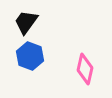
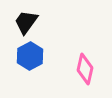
blue hexagon: rotated 12 degrees clockwise
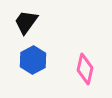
blue hexagon: moved 3 px right, 4 px down
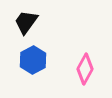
pink diamond: rotated 16 degrees clockwise
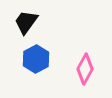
blue hexagon: moved 3 px right, 1 px up
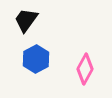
black trapezoid: moved 2 px up
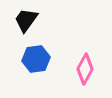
blue hexagon: rotated 20 degrees clockwise
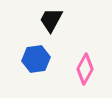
black trapezoid: moved 25 px right; rotated 8 degrees counterclockwise
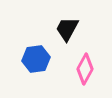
black trapezoid: moved 16 px right, 9 px down
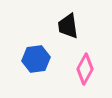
black trapezoid: moved 1 px right, 3 px up; rotated 36 degrees counterclockwise
